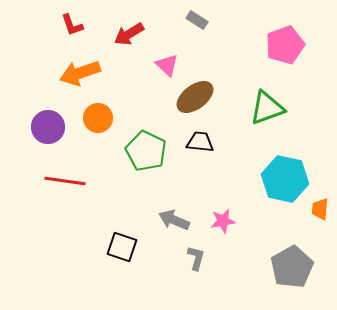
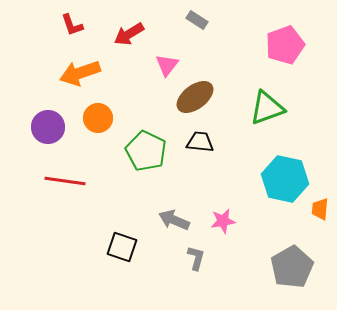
pink triangle: rotated 25 degrees clockwise
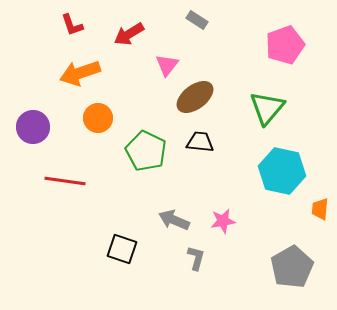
green triangle: rotated 30 degrees counterclockwise
purple circle: moved 15 px left
cyan hexagon: moved 3 px left, 8 px up
black square: moved 2 px down
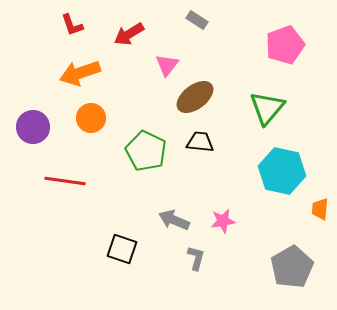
orange circle: moved 7 px left
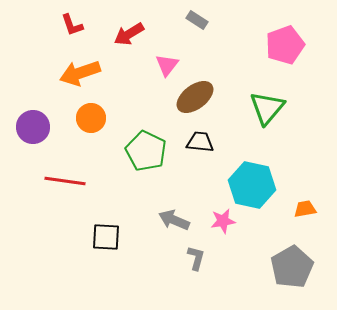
cyan hexagon: moved 30 px left, 14 px down
orange trapezoid: moved 15 px left; rotated 75 degrees clockwise
black square: moved 16 px left, 12 px up; rotated 16 degrees counterclockwise
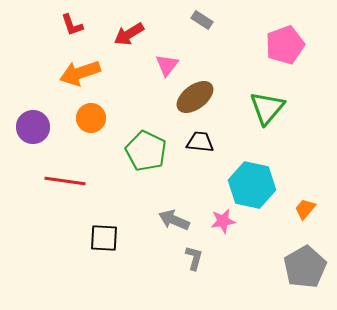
gray rectangle: moved 5 px right
orange trapezoid: rotated 40 degrees counterclockwise
black square: moved 2 px left, 1 px down
gray L-shape: moved 2 px left
gray pentagon: moved 13 px right
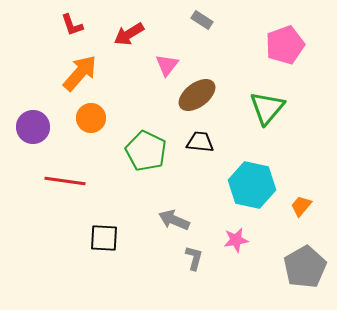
orange arrow: rotated 150 degrees clockwise
brown ellipse: moved 2 px right, 2 px up
orange trapezoid: moved 4 px left, 3 px up
pink star: moved 13 px right, 19 px down
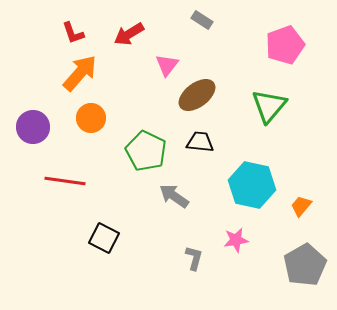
red L-shape: moved 1 px right, 8 px down
green triangle: moved 2 px right, 2 px up
gray arrow: moved 24 px up; rotated 12 degrees clockwise
black square: rotated 24 degrees clockwise
gray pentagon: moved 2 px up
